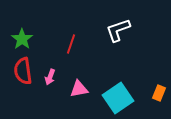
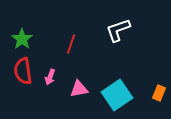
cyan square: moved 1 px left, 3 px up
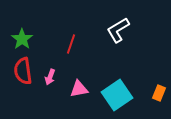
white L-shape: rotated 12 degrees counterclockwise
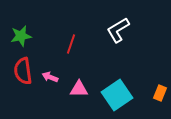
green star: moved 1 px left, 3 px up; rotated 25 degrees clockwise
pink arrow: rotated 91 degrees clockwise
pink triangle: rotated 12 degrees clockwise
orange rectangle: moved 1 px right
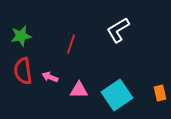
pink triangle: moved 1 px down
orange rectangle: rotated 35 degrees counterclockwise
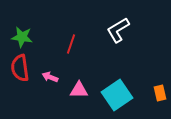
green star: moved 1 px right, 1 px down; rotated 20 degrees clockwise
red semicircle: moved 3 px left, 3 px up
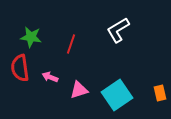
green star: moved 9 px right
pink triangle: rotated 18 degrees counterclockwise
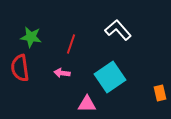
white L-shape: rotated 80 degrees clockwise
pink arrow: moved 12 px right, 4 px up; rotated 14 degrees counterclockwise
pink triangle: moved 8 px right, 14 px down; rotated 18 degrees clockwise
cyan square: moved 7 px left, 18 px up
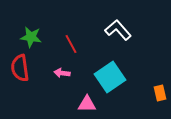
red line: rotated 48 degrees counterclockwise
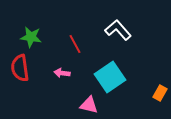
red line: moved 4 px right
orange rectangle: rotated 42 degrees clockwise
pink triangle: moved 2 px right, 1 px down; rotated 12 degrees clockwise
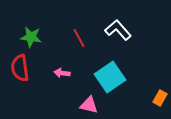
red line: moved 4 px right, 6 px up
orange rectangle: moved 5 px down
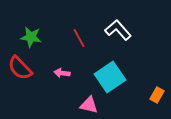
red semicircle: rotated 36 degrees counterclockwise
orange rectangle: moved 3 px left, 3 px up
